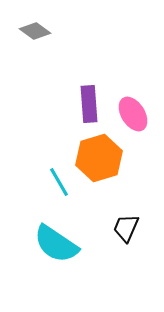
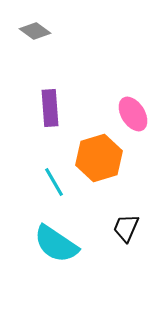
purple rectangle: moved 39 px left, 4 px down
cyan line: moved 5 px left
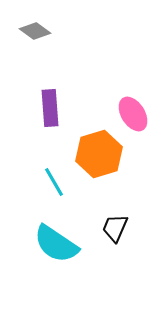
orange hexagon: moved 4 px up
black trapezoid: moved 11 px left
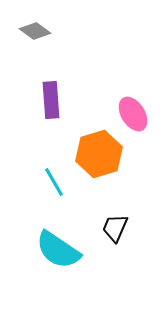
purple rectangle: moved 1 px right, 8 px up
cyan semicircle: moved 2 px right, 6 px down
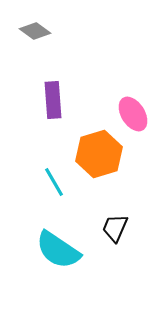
purple rectangle: moved 2 px right
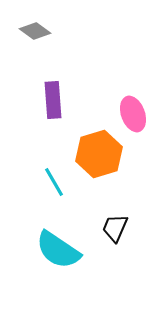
pink ellipse: rotated 12 degrees clockwise
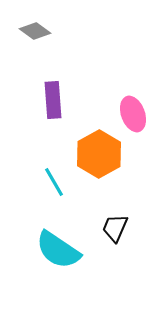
orange hexagon: rotated 12 degrees counterclockwise
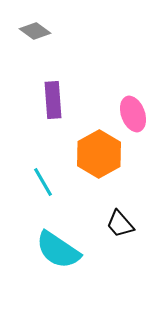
cyan line: moved 11 px left
black trapezoid: moved 5 px right, 4 px up; rotated 64 degrees counterclockwise
